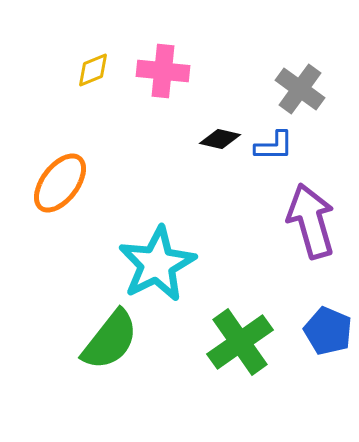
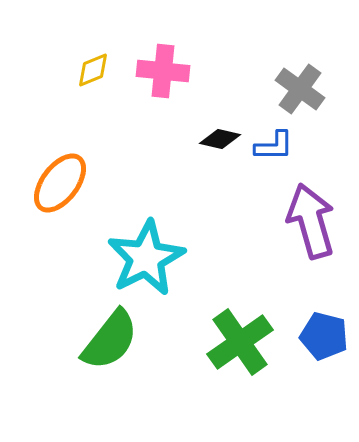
cyan star: moved 11 px left, 6 px up
blue pentagon: moved 4 px left, 5 px down; rotated 9 degrees counterclockwise
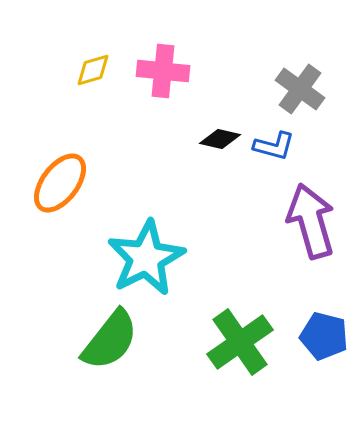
yellow diamond: rotated 6 degrees clockwise
blue L-shape: rotated 15 degrees clockwise
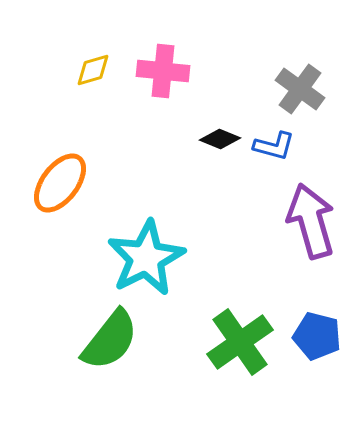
black diamond: rotated 9 degrees clockwise
blue pentagon: moved 7 px left
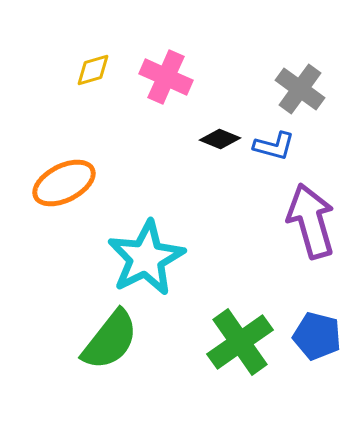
pink cross: moved 3 px right, 6 px down; rotated 18 degrees clockwise
orange ellipse: moved 4 px right; rotated 26 degrees clockwise
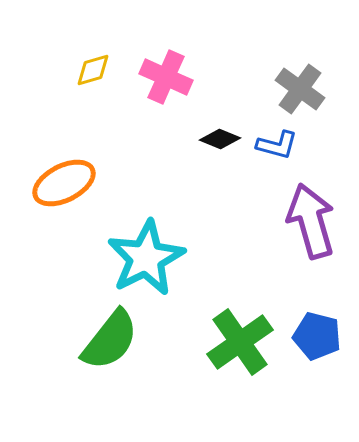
blue L-shape: moved 3 px right, 1 px up
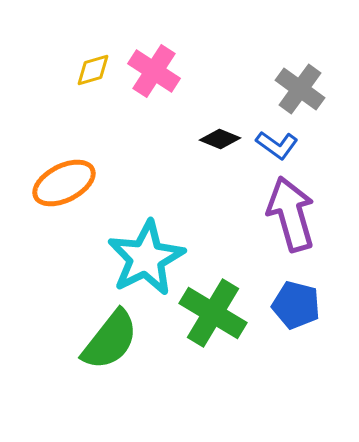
pink cross: moved 12 px left, 6 px up; rotated 9 degrees clockwise
blue L-shape: rotated 21 degrees clockwise
purple arrow: moved 20 px left, 7 px up
blue pentagon: moved 21 px left, 31 px up
green cross: moved 27 px left, 29 px up; rotated 24 degrees counterclockwise
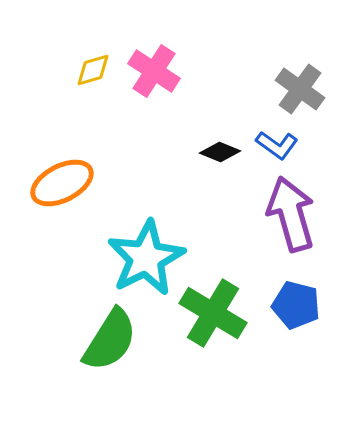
black diamond: moved 13 px down
orange ellipse: moved 2 px left
green semicircle: rotated 6 degrees counterclockwise
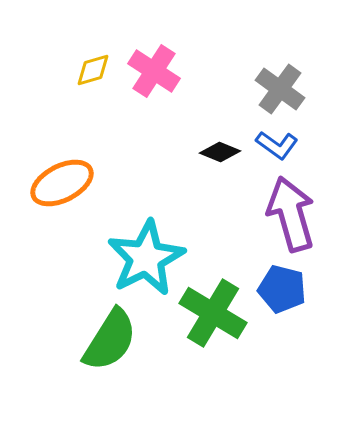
gray cross: moved 20 px left
blue pentagon: moved 14 px left, 16 px up
